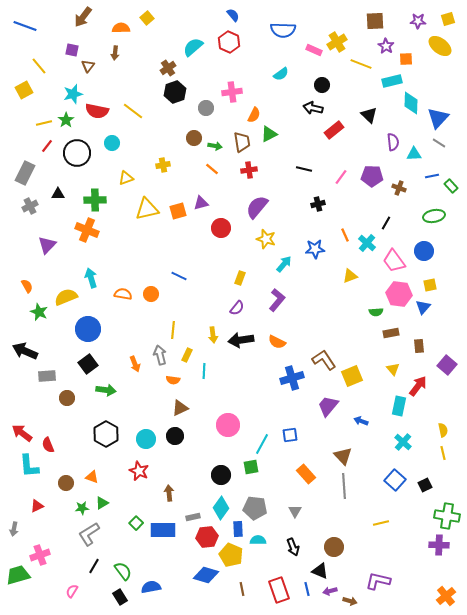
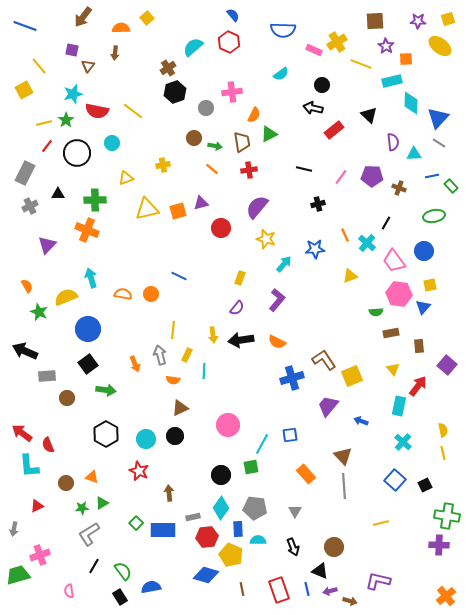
pink semicircle at (72, 591): moved 3 px left; rotated 40 degrees counterclockwise
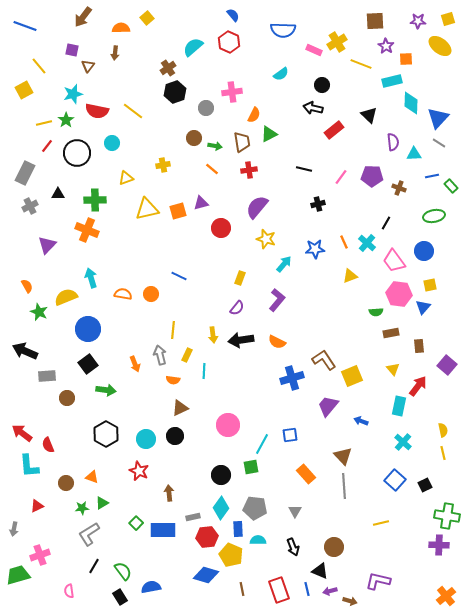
orange line at (345, 235): moved 1 px left, 7 px down
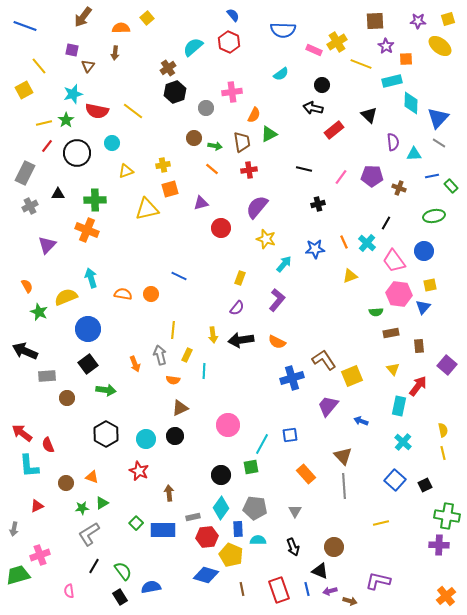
yellow triangle at (126, 178): moved 7 px up
orange square at (178, 211): moved 8 px left, 22 px up
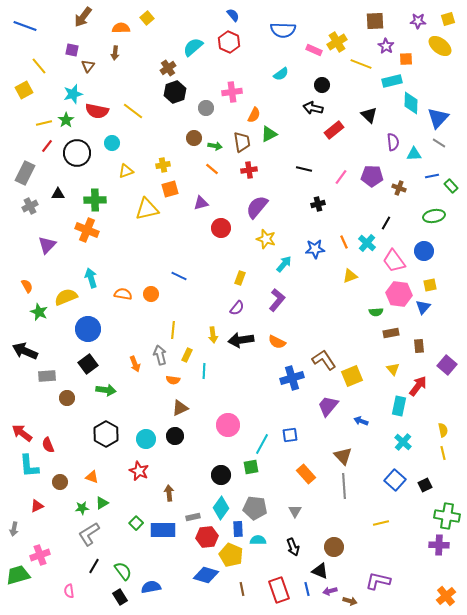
brown circle at (66, 483): moved 6 px left, 1 px up
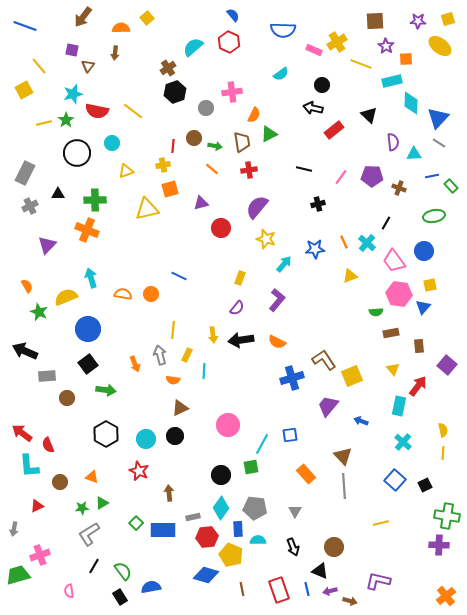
red line at (47, 146): moved 126 px right; rotated 32 degrees counterclockwise
yellow line at (443, 453): rotated 16 degrees clockwise
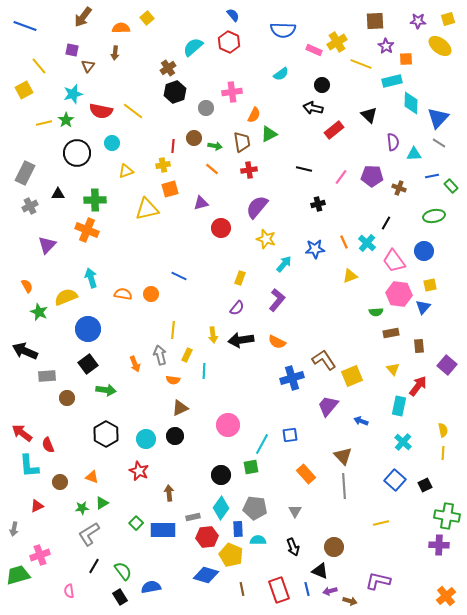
red semicircle at (97, 111): moved 4 px right
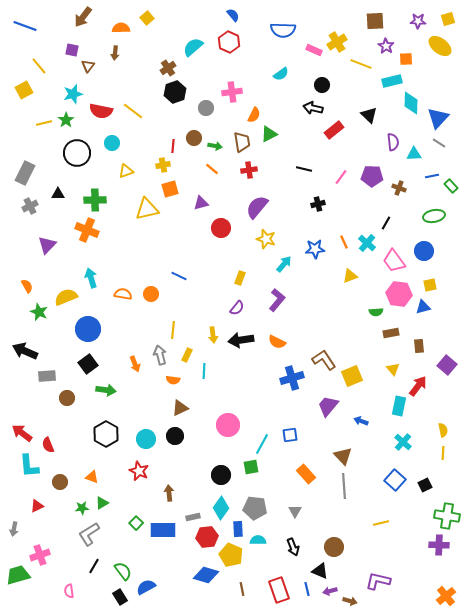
blue triangle at (423, 307): rotated 35 degrees clockwise
blue semicircle at (151, 587): moved 5 px left; rotated 18 degrees counterclockwise
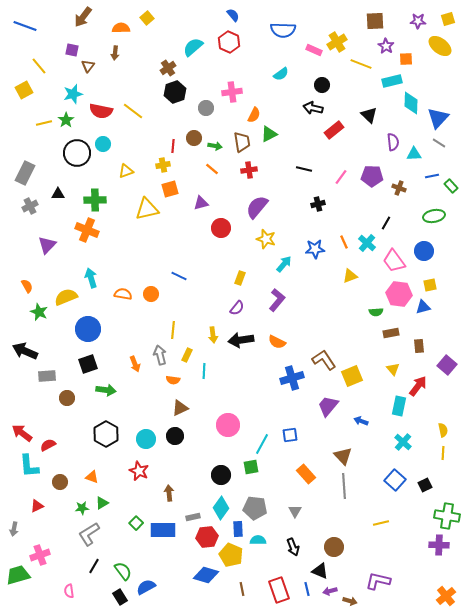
cyan circle at (112, 143): moved 9 px left, 1 px down
black square at (88, 364): rotated 18 degrees clockwise
red semicircle at (48, 445): rotated 84 degrees clockwise
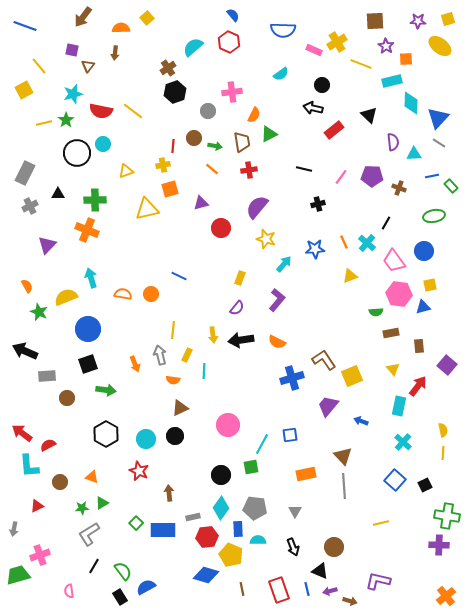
gray circle at (206, 108): moved 2 px right, 3 px down
orange rectangle at (306, 474): rotated 60 degrees counterclockwise
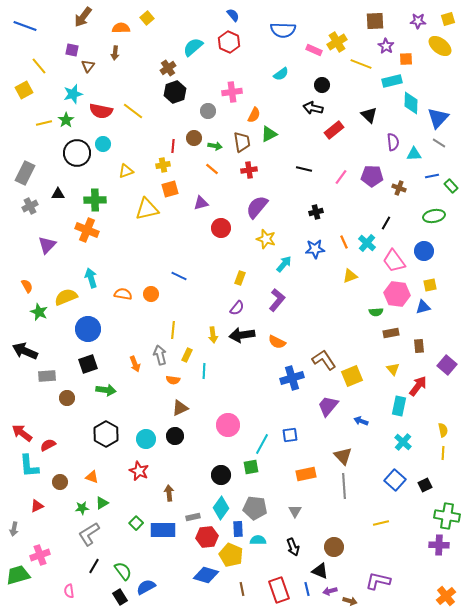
black cross at (318, 204): moved 2 px left, 8 px down
pink hexagon at (399, 294): moved 2 px left
black arrow at (241, 340): moved 1 px right, 5 px up
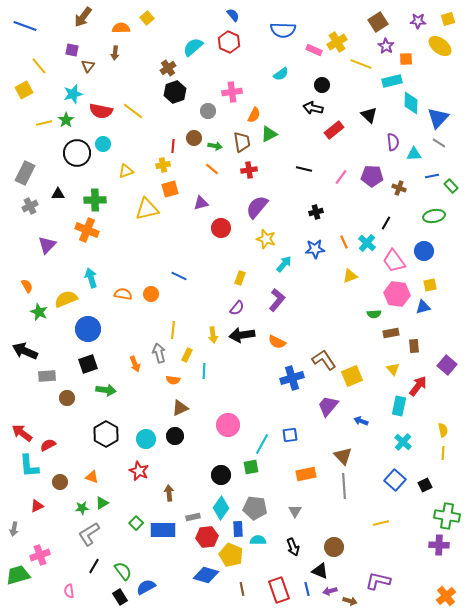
brown square at (375, 21): moved 3 px right, 1 px down; rotated 30 degrees counterclockwise
yellow semicircle at (66, 297): moved 2 px down
green semicircle at (376, 312): moved 2 px left, 2 px down
brown rectangle at (419, 346): moved 5 px left
gray arrow at (160, 355): moved 1 px left, 2 px up
